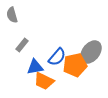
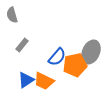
gray ellipse: rotated 15 degrees counterclockwise
blue triangle: moved 9 px left, 13 px down; rotated 24 degrees counterclockwise
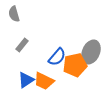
gray semicircle: moved 2 px right, 1 px up
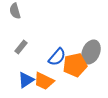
gray semicircle: moved 1 px right, 3 px up
gray rectangle: moved 1 px left, 2 px down
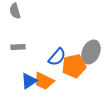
gray rectangle: moved 3 px left; rotated 48 degrees clockwise
orange pentagon: moved 1 px left, 1 px down
blue triangle: moved 3 px right, 1 px down
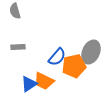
blue triangle: moved 3 px down
